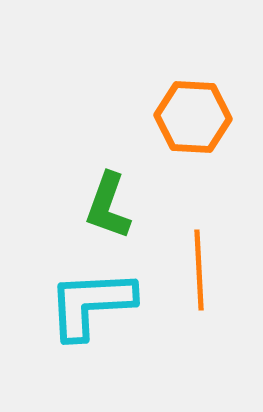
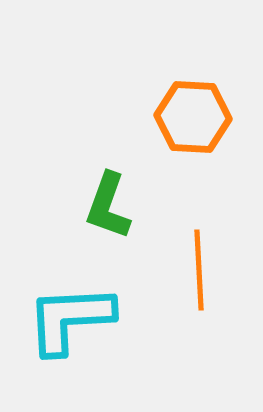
cyan L-shape: moved 21 px left, 15 px down
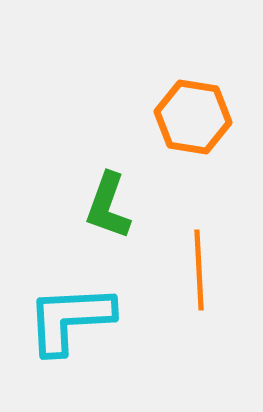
orange hexagon: rotated 6 degrees clockwise
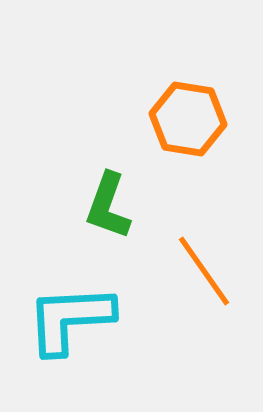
orange hexagon: moved 5 px left, 2 px down
orange line: moved 5 px right, 1 px down; rotated 32 degrees counterclockwise
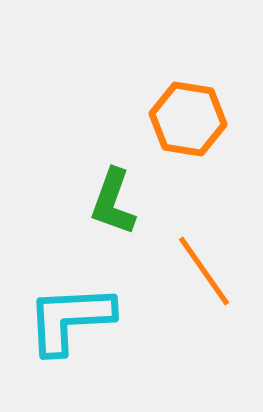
green L-shape: moved 5 px right, 4 px up
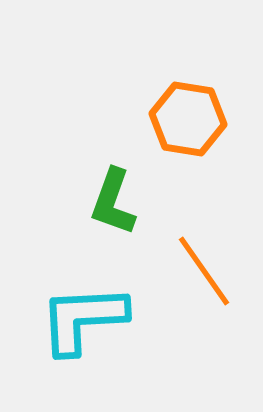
cyan L-shape: moved 13 px right
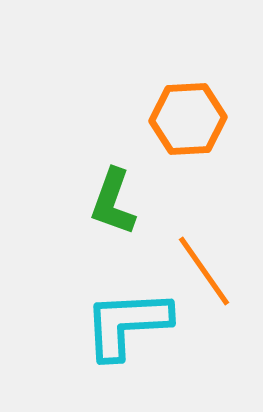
orange hexagon: rotated 12 degrees counterclockwise
cyan L-shape: moved 44 px right, 5 px down
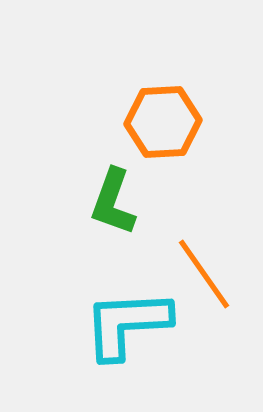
orange hexagon: moved 25 px left, 3 px down
orange line: moved 3 px down
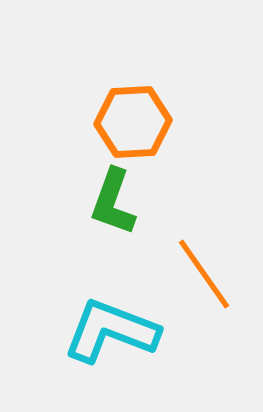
orange hexagon: moved 30 px left
cyan L-shape: moved 16 px left, 7 px down; rotated 24 degrees clockwise
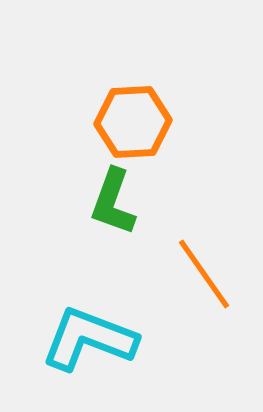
cyan L-shape: moved 22 px left, 8 px down
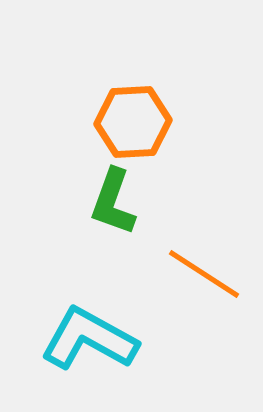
orange line: rotated 22 degrees counterclockwise
cyan L-shape: rotated 8 degrees clockwise
